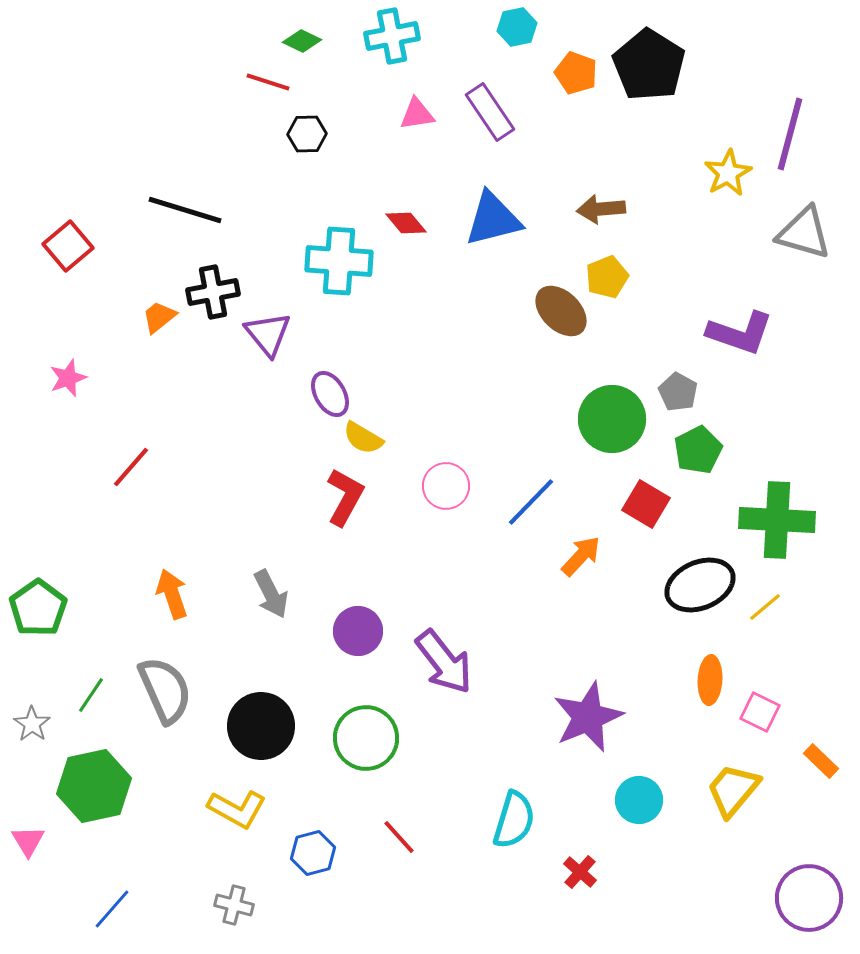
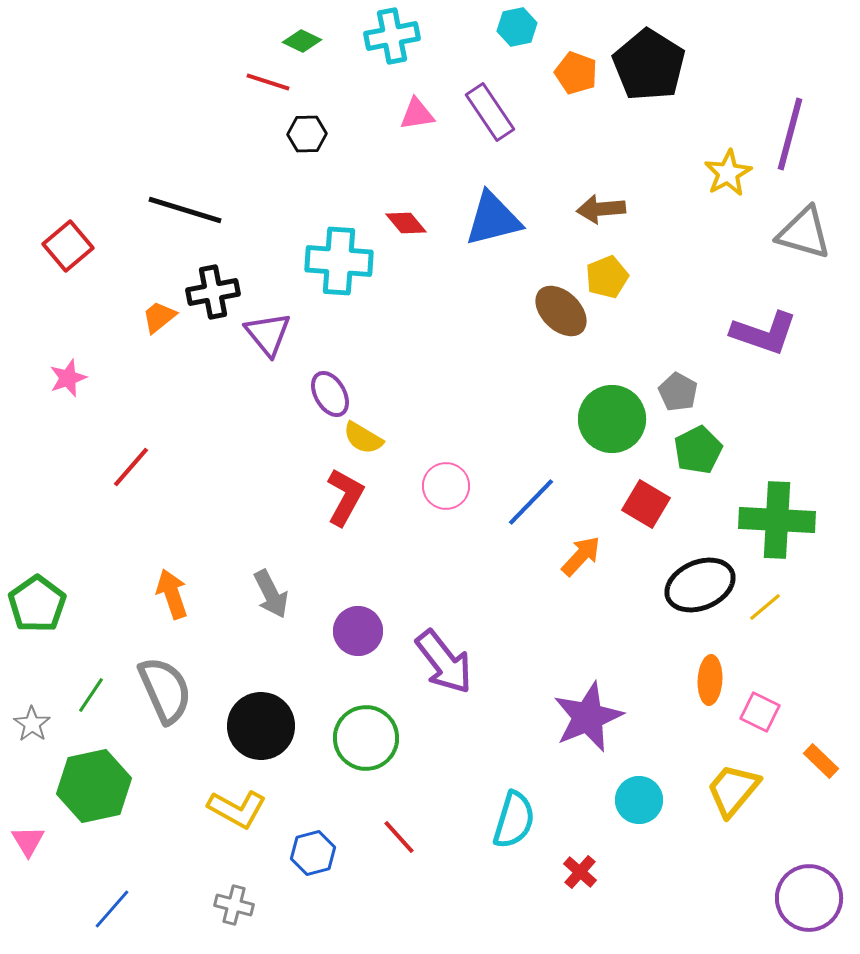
purple L-shape at (740, 333): moved 24 px right
green pentagon at (38, 608): moved 1 px left, 4 px up
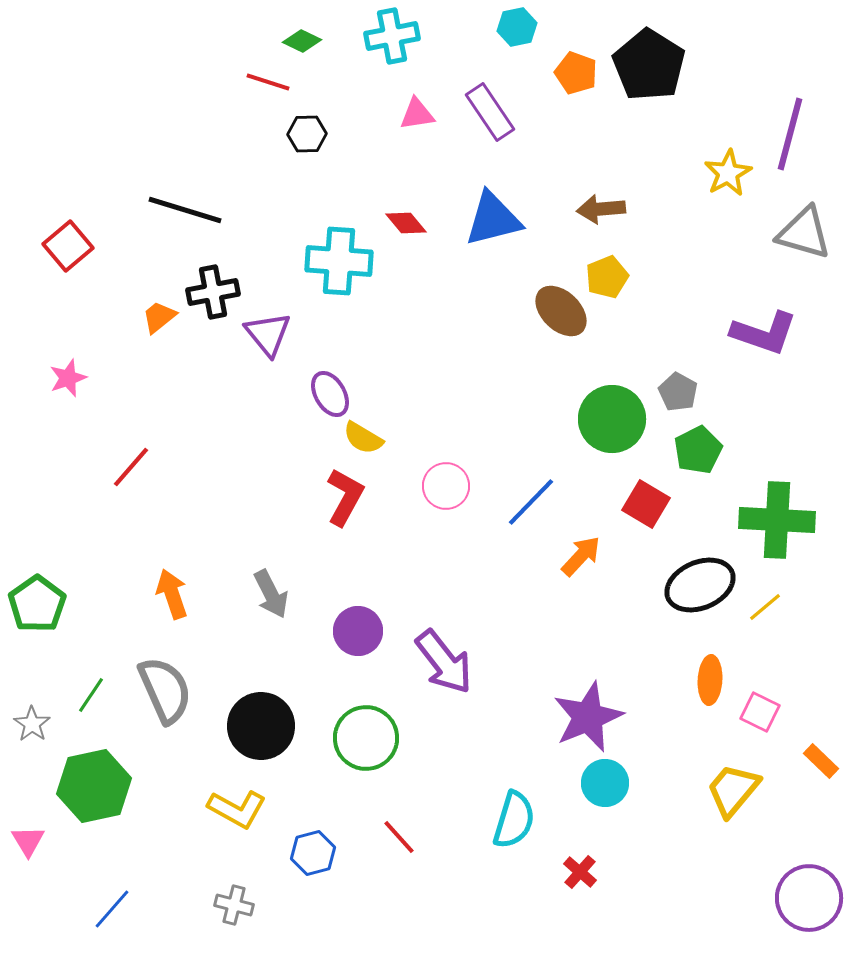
cyan circle at (639, 800): moved 34 px left, 17 px up
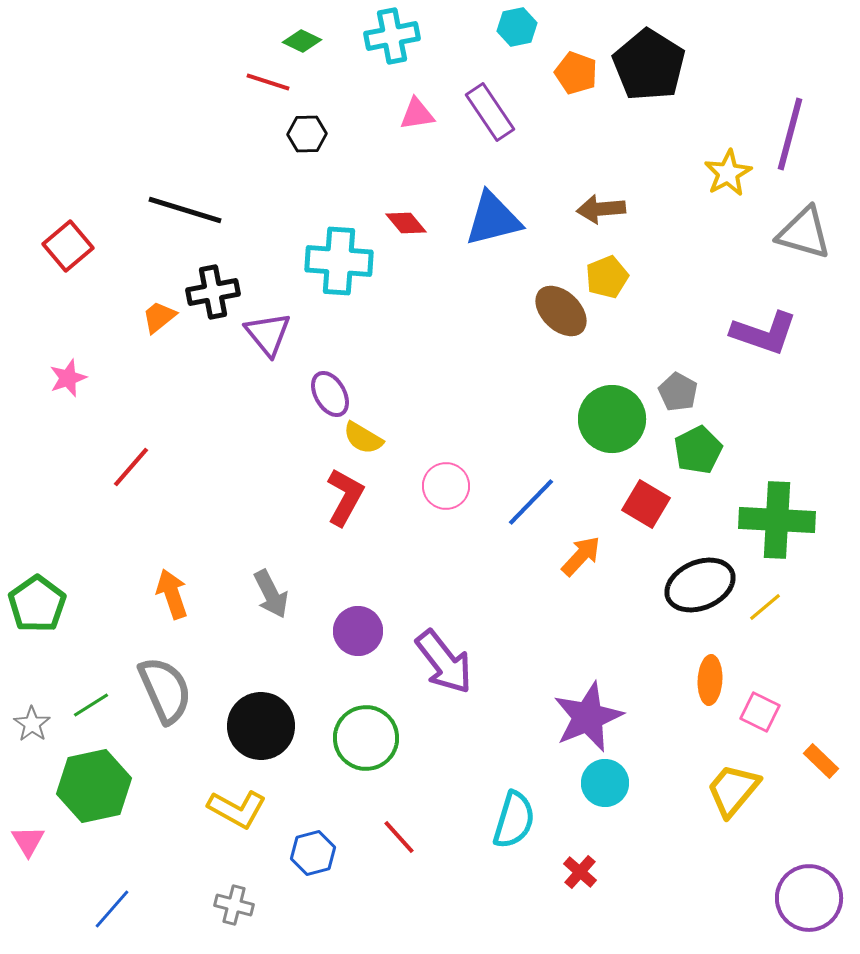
green line at (91, 695): moved 10 px down; rotated 24 degrees clockwise
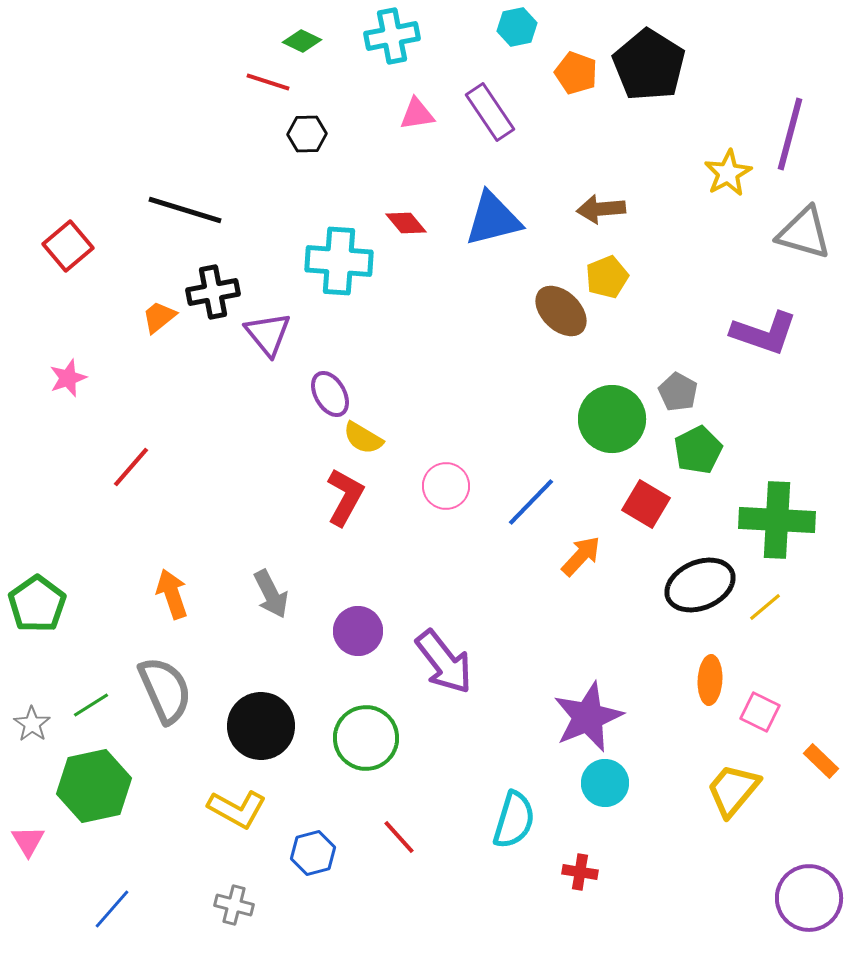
red cross at (580, 872): rotated 32 degrees counterclockwise
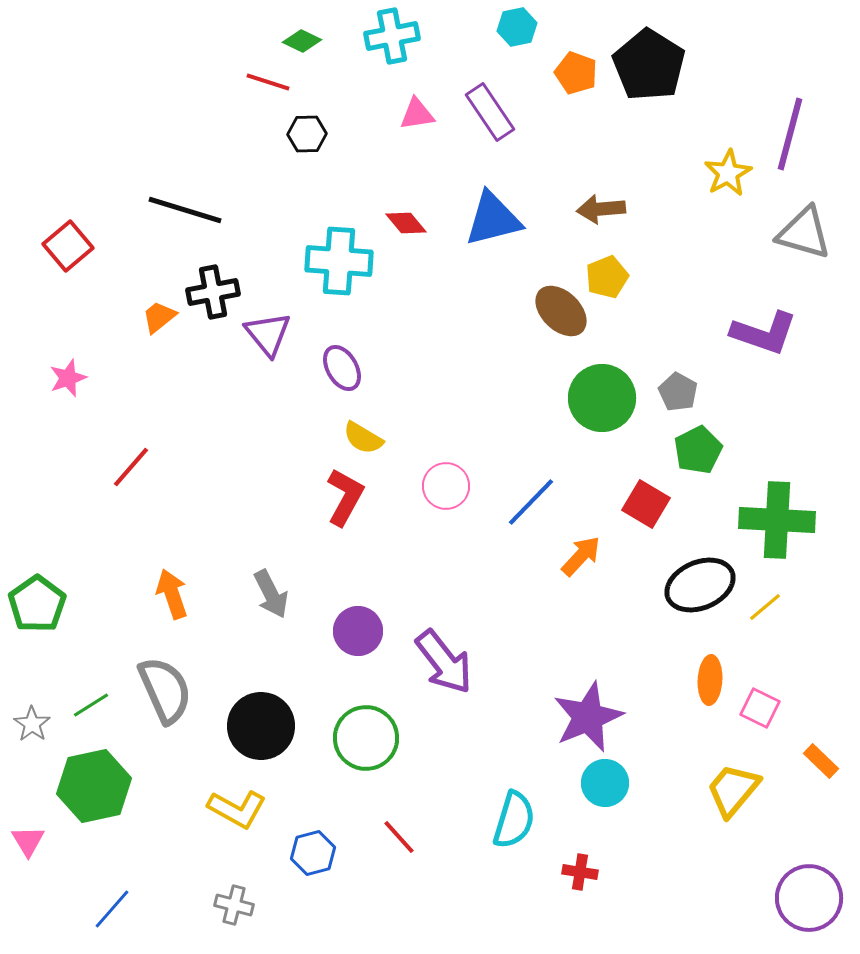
purple ellipse at (330, 394): moved 12 px right, 26 px up
green circle at (612, 419): moved 10 px left, 21 px up
pink square at (760, 712): moved 4 px up
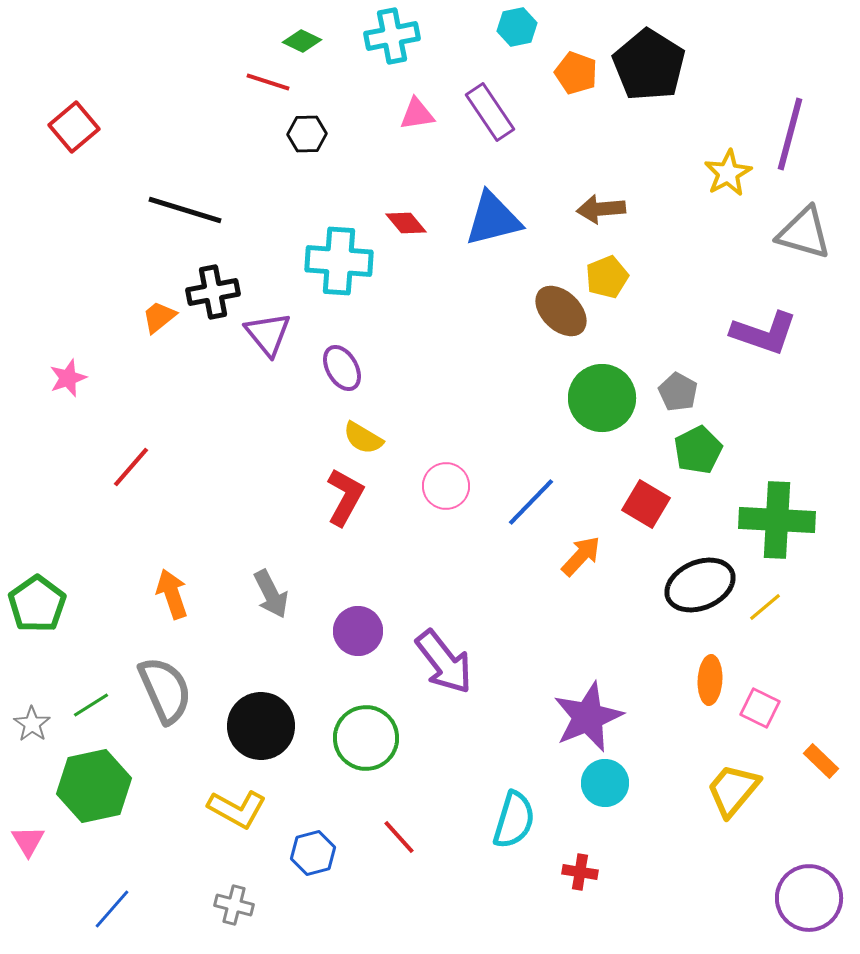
red square at (68, 246): moved 6 px right, 119 px up
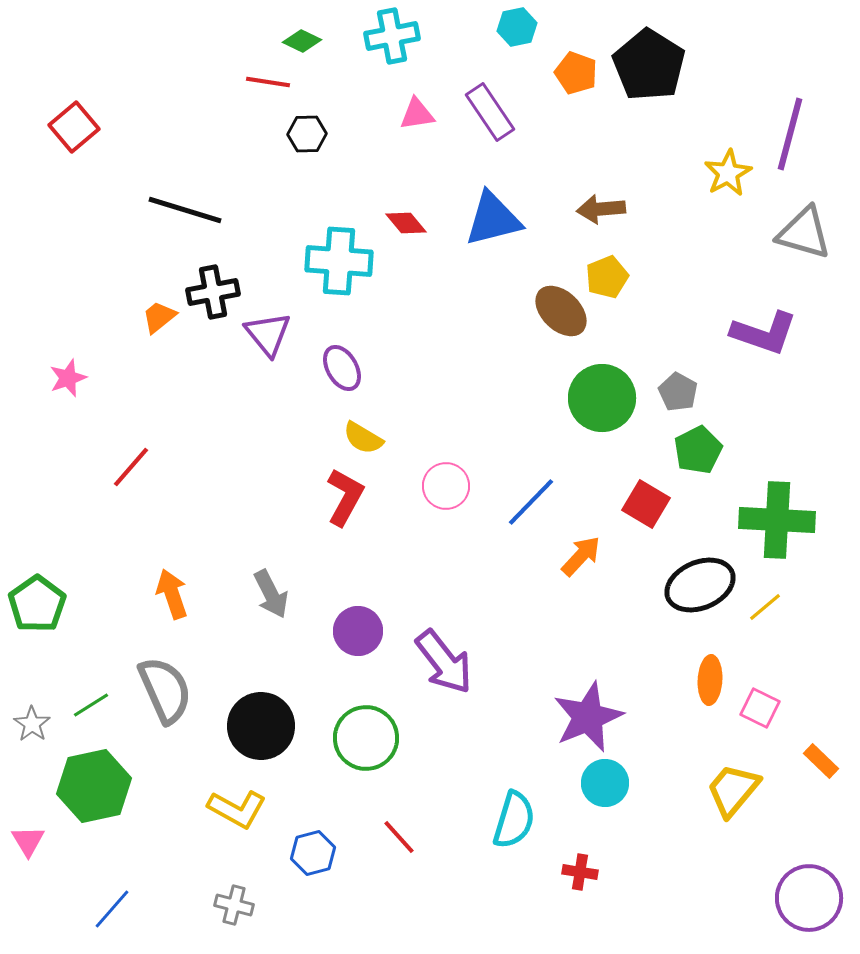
red line at (268, 82): rotated 9 degrees counterclockwise
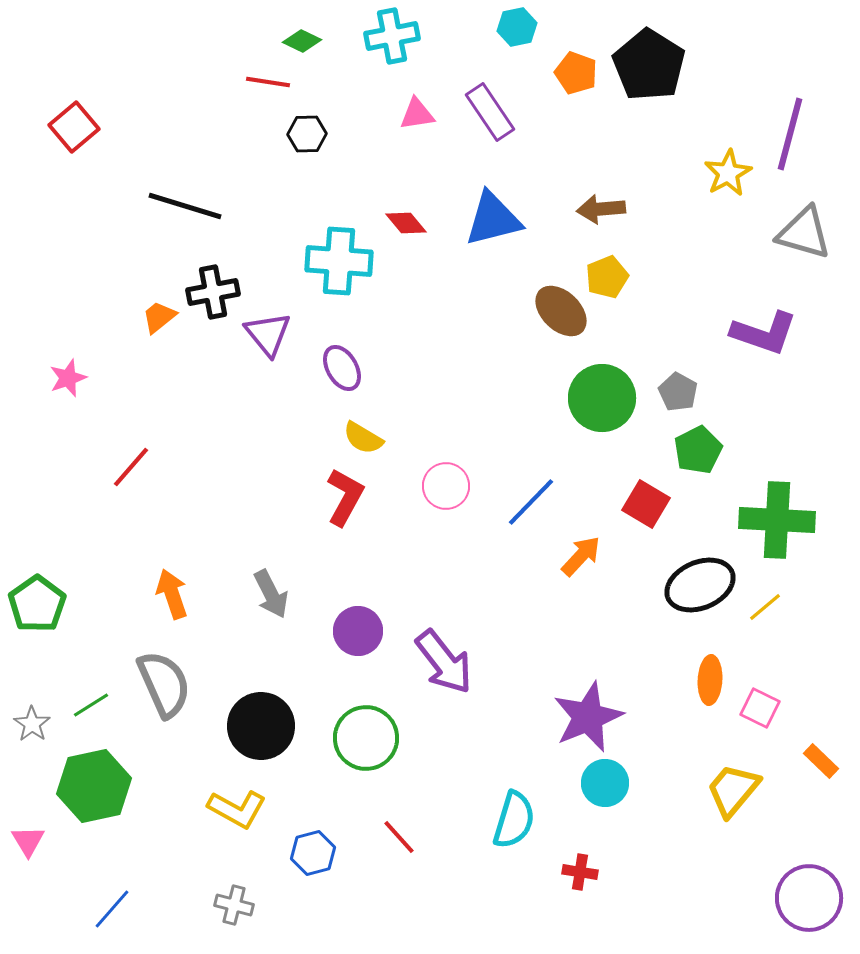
black line at (185, 210): moved 4 px up
gray semicircle at (165, 690): moved 1 px left, 6 px up
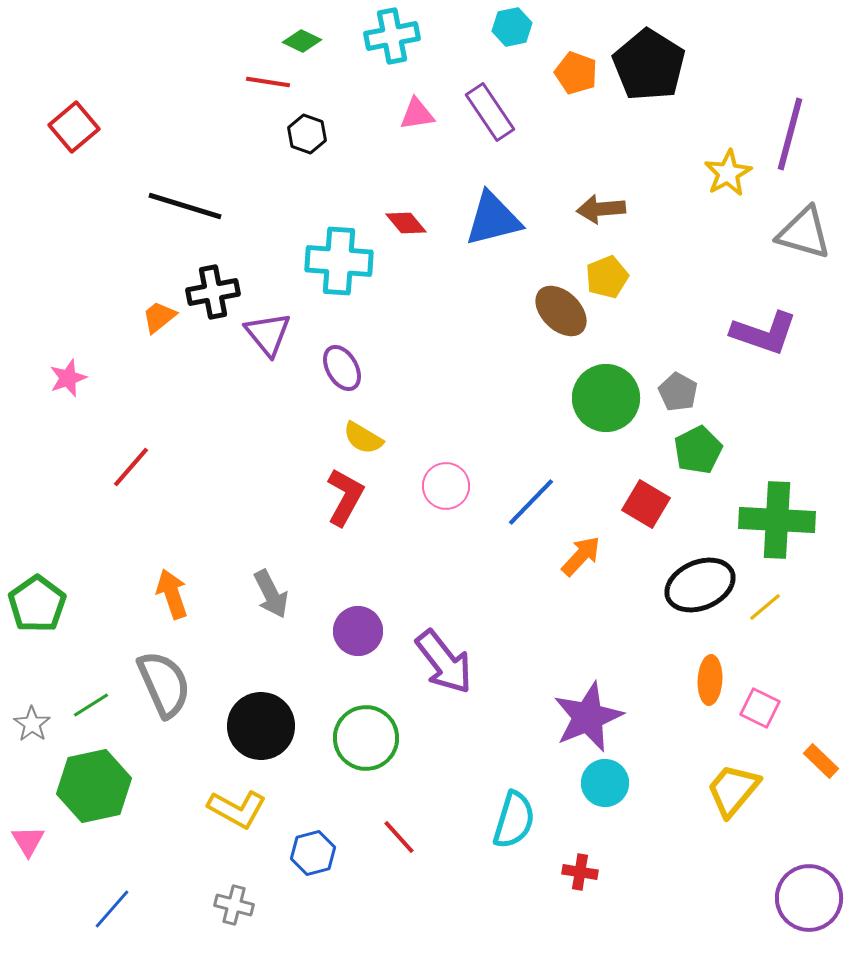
cyan hexagon at (517, 27): moved 5 px left
black hexagon at (307, 134): rotated 21 degrees clockwise
green circle at (602, 398): moved 4 px right
